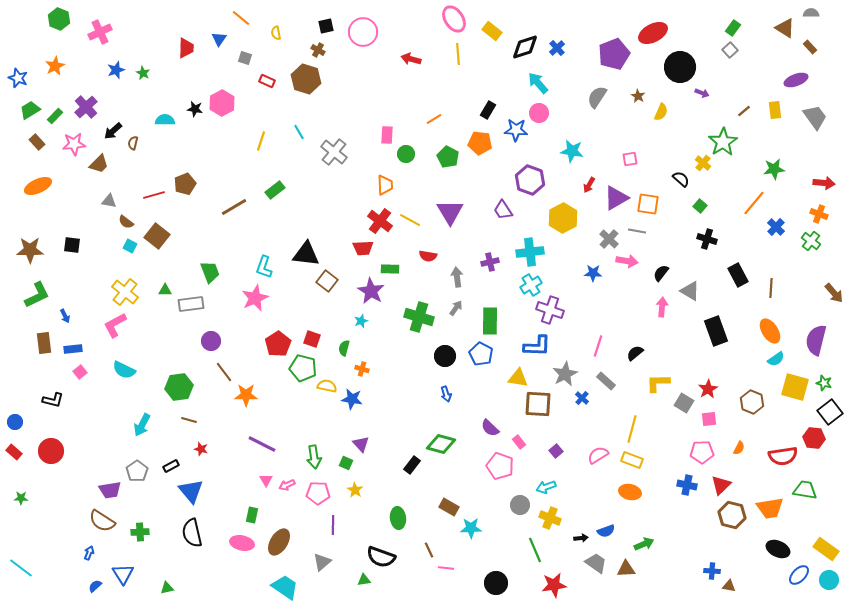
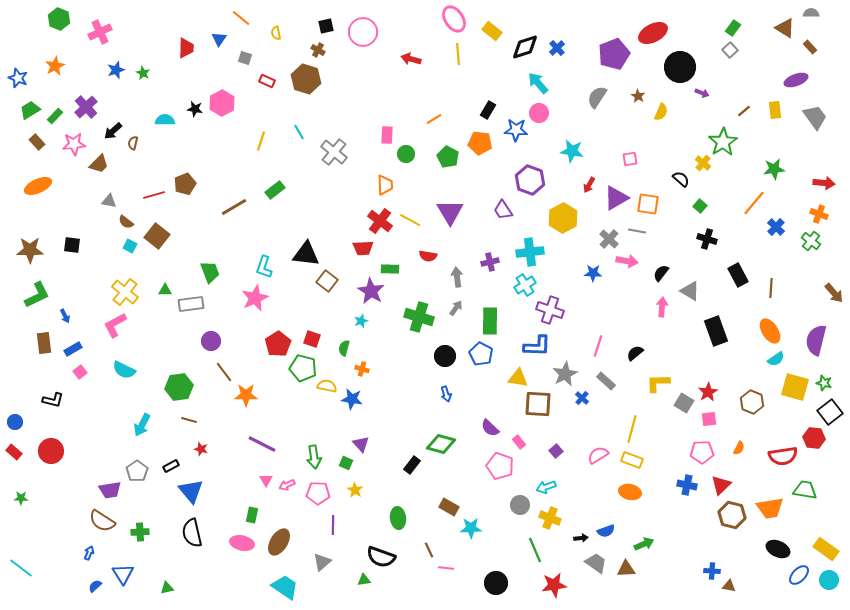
cyan cross at (531, 285): moved 6 px left
blue rectangle at (73, 349): rotated 24 degrees counterclockwise
red star at (708, 389): moved 3 px down
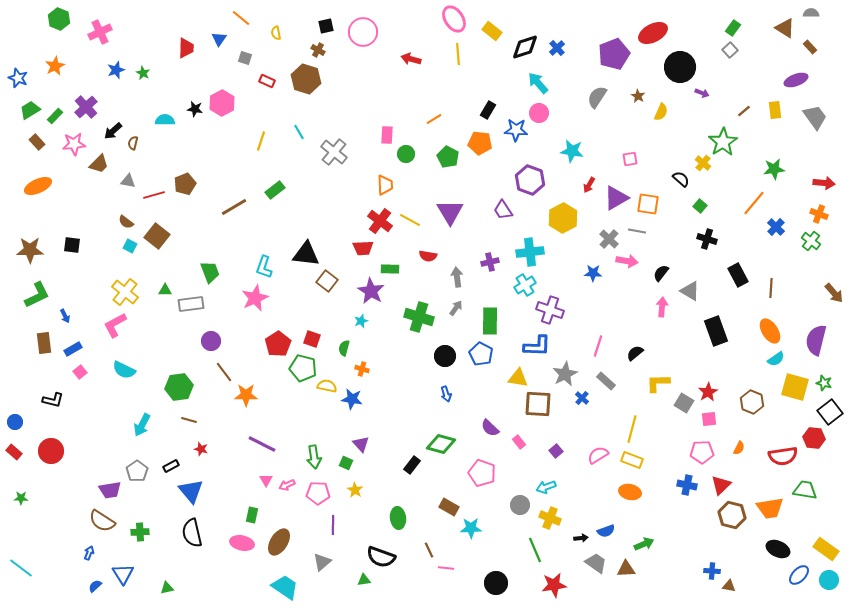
gray triangle at (109, 201): moved 19 px right, 20 px up
pink pentagon at (500, 466): moved 18 px left, 7 px down
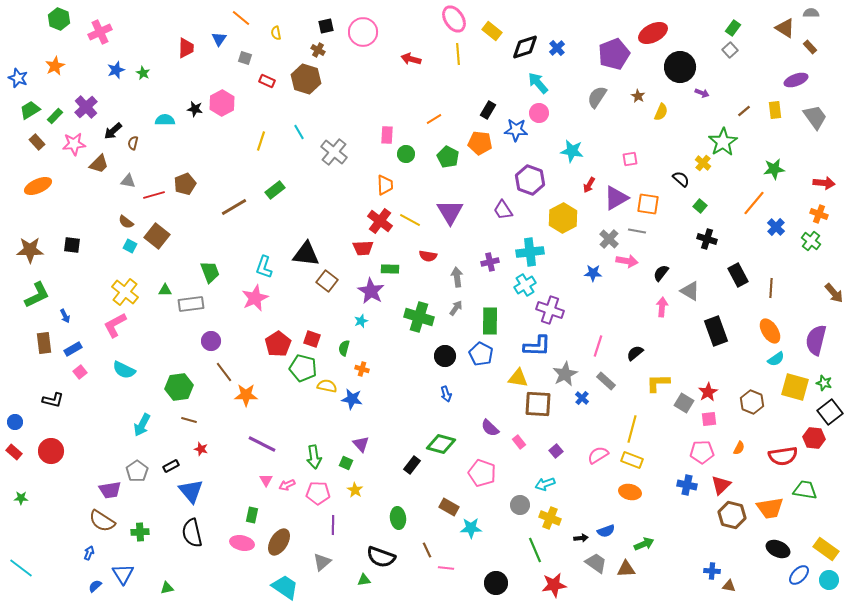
cyan arrow at (546, 487): moved 1 px left, 3 px up
brown line at (429, 550): moved 2 px left
